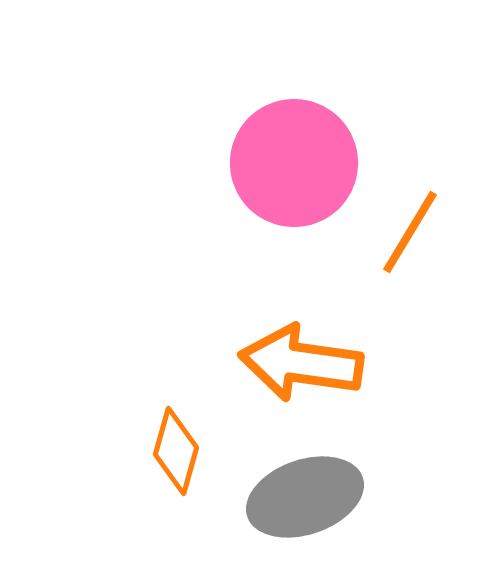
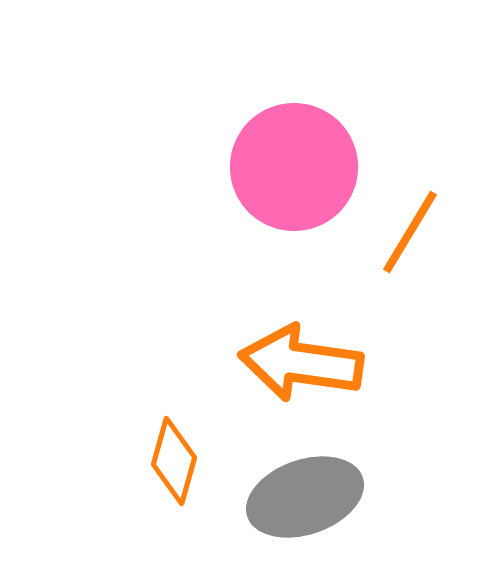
pink circle: moved 4 px down
orange diamond: moved 2 px left, 10 px down
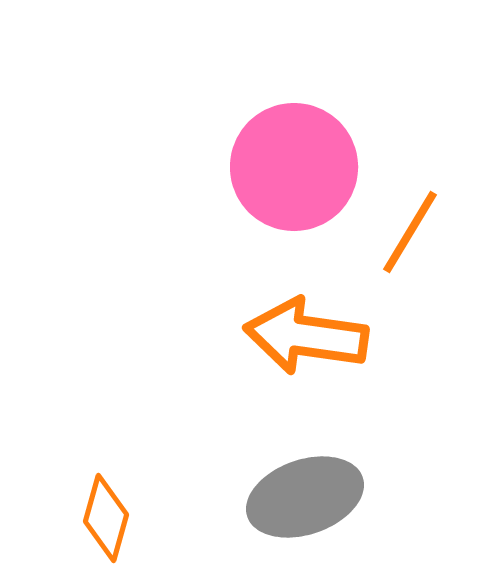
orange arrow: moved 5 px right, 27 px up
orange diamond: moved 68 px left, 57 px down
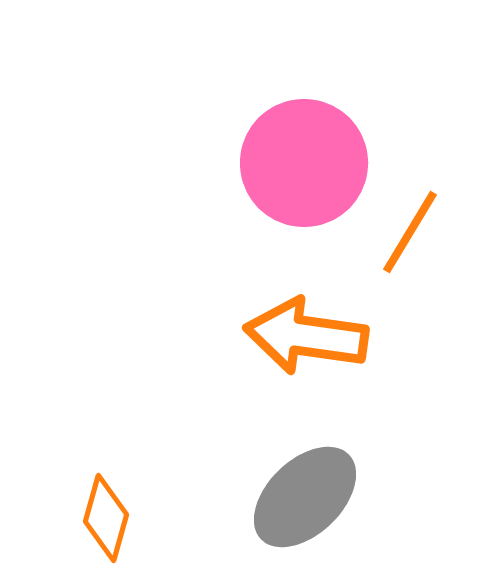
pink circle: moved 10 px right, 4 px up
gray ellipse: rotated 25 degrees counterclockwise
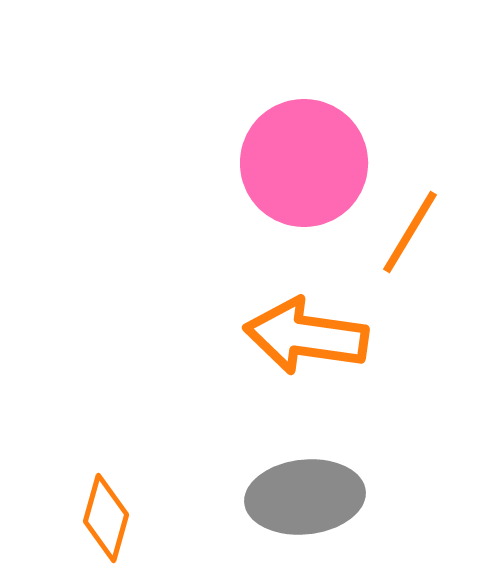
gray ellipse: rotated 38 degrees clockwise
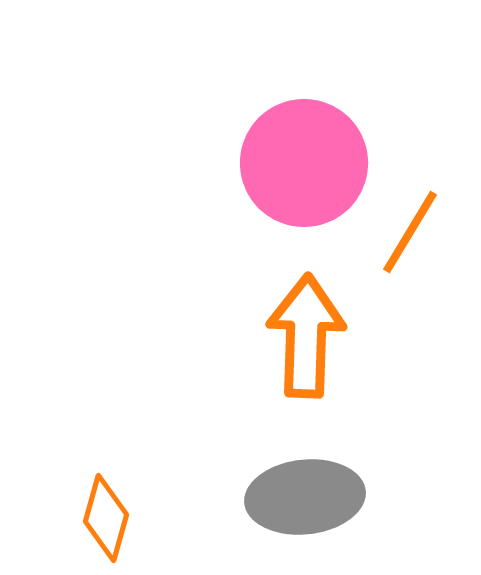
orange arrow: rotated 84 degrees clockwise
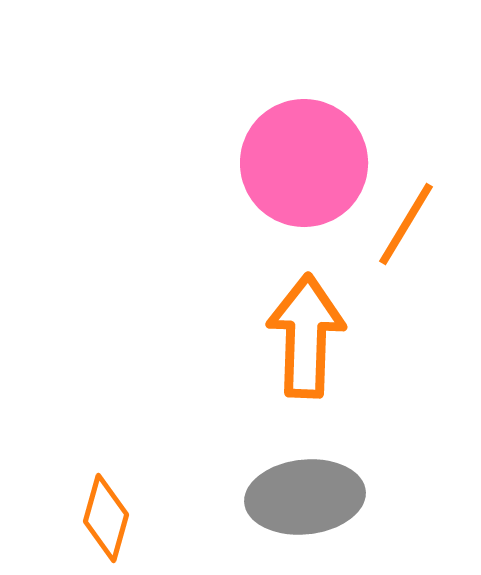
orange line: moved 4 px left, 8 px up
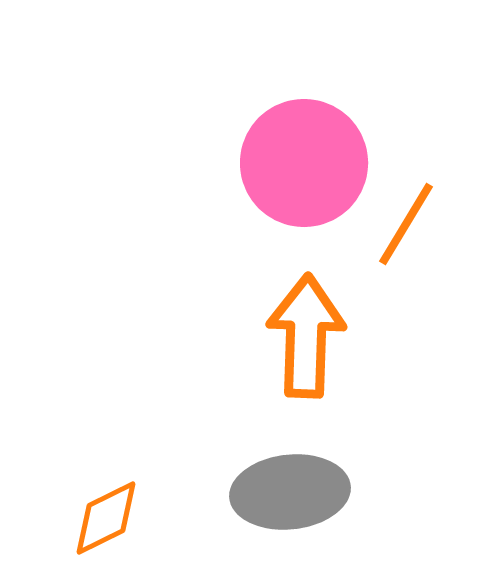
gray ellipse: moved 15 px left, 5 px up
orange diamond: rotated 48 degrees clockwise
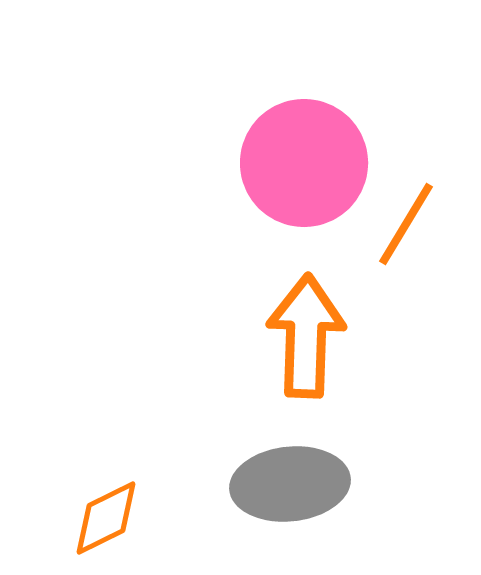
gray ellipse: moved 8 px up
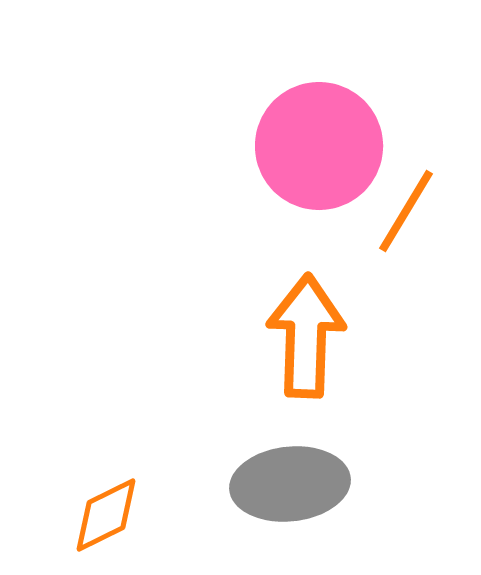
pink circle: moved 15 px right, 17 px up
orange line: moved 13 px up
orange diamond: moved 3 px up
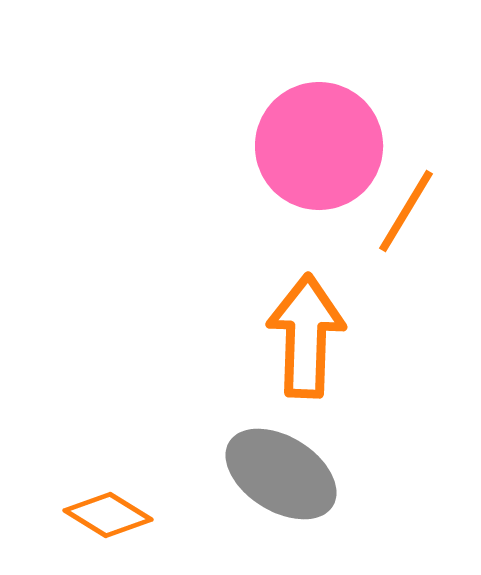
gray ellipse: moved 9 px left, 10 px up; rotated 38 degrees clockwise
orange diamond: moved 2 px right; rotated 58 degrees clockwise
